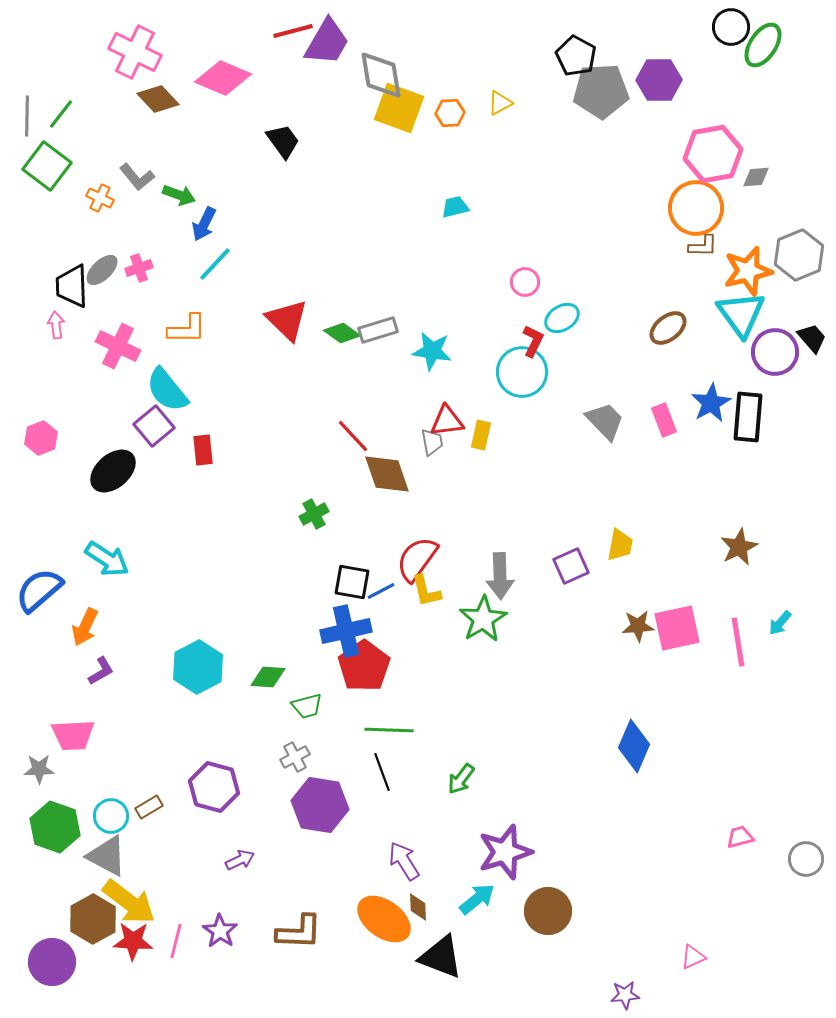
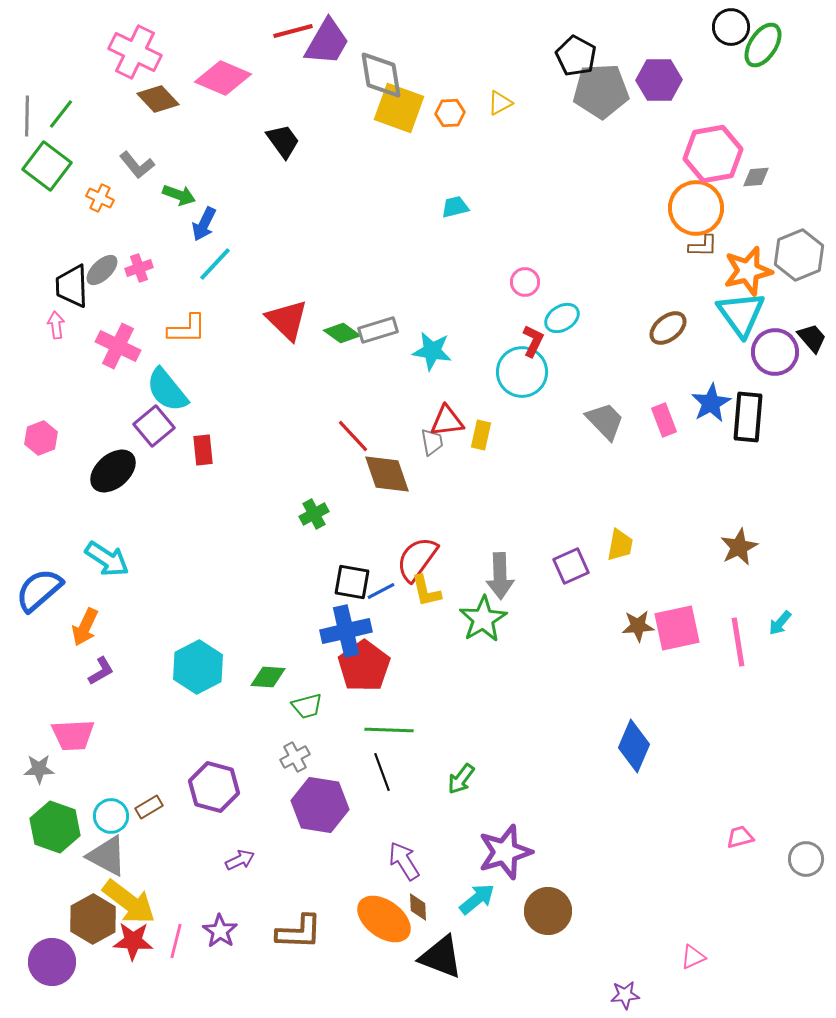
gray L-shape at (137, 177): moved 12 px up
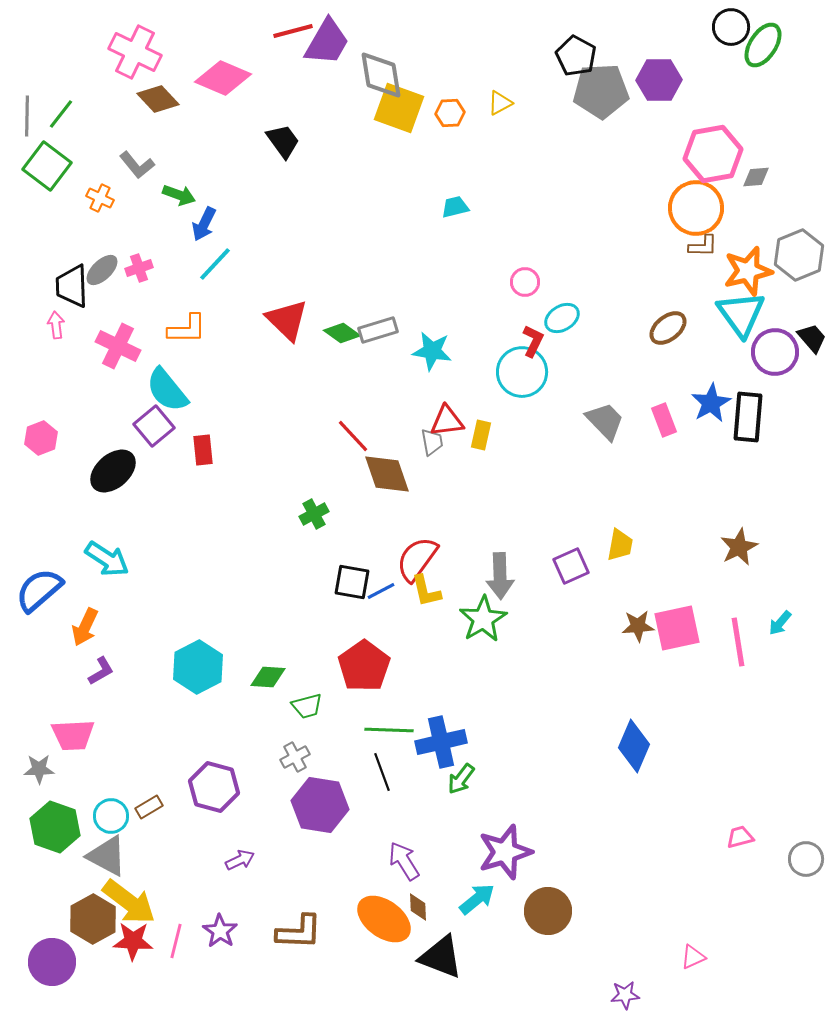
blue cross at (346, 631): moved 95 px right, 111 px down
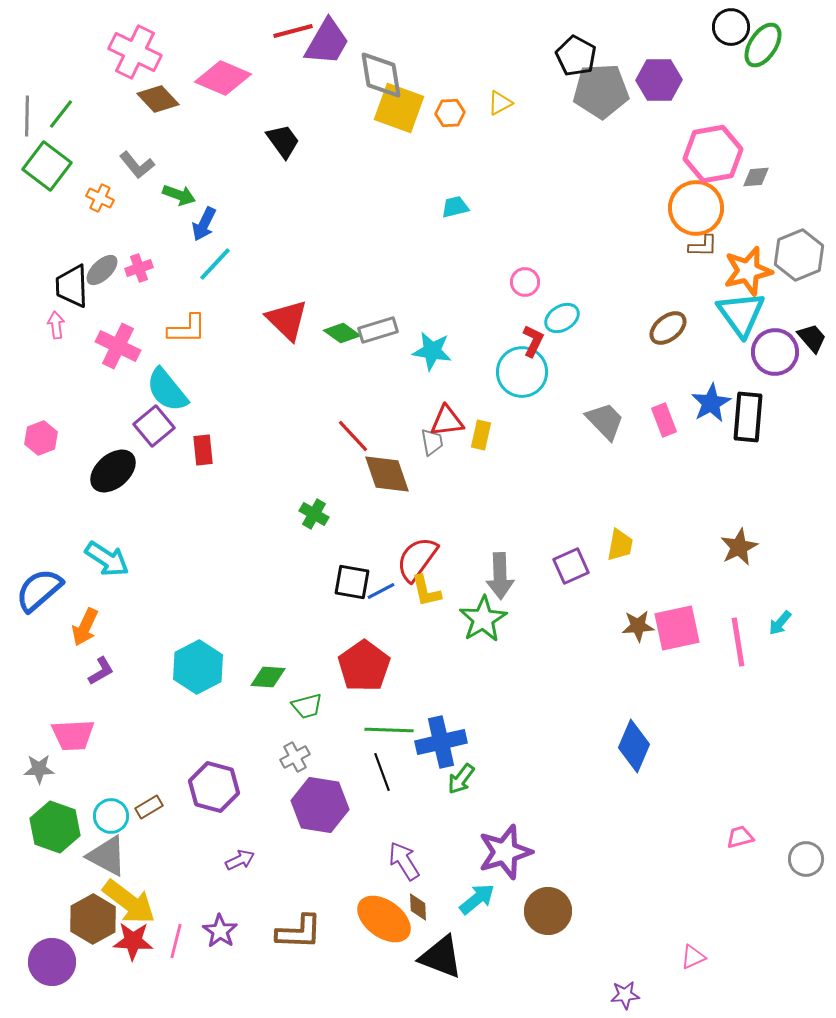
green cross at (314, 514): rotated 32 degrees counterclockwise
